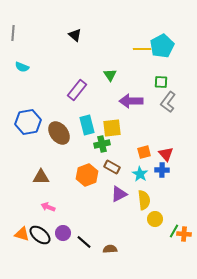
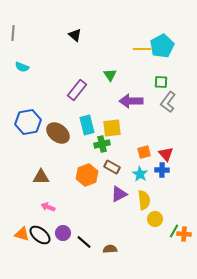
brown ellipse: moved 1 px left; rotated 15 degrees counterclockwise
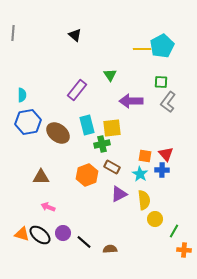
cyan semicircle: moved 28 px down; rotated 112 degrees counterclockwise
orange square: moved 1 px right, 4 px down; rotated 24 degrees clockwise
orange cross: moved 16 px down
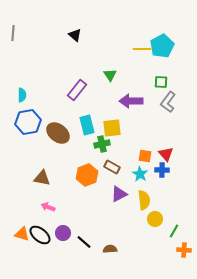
brown triangle: moved 1 px right, 1 px down; rotated 12 degrees clockwise
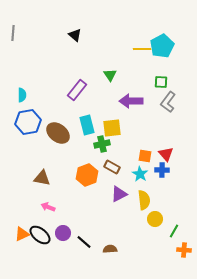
orange triangle: rotated 42 degrees counterclockwise
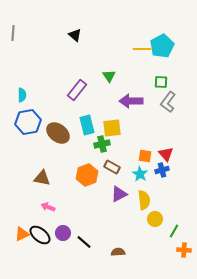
green triangle: moved 1 px left, 1 px down
blue cross: rotated 16 degrees counterclockwise
brown semicircle: moved 8 px right, 3 px down
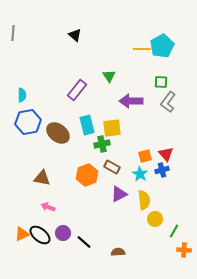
orange square: rotated 24 degrees counterclockwise
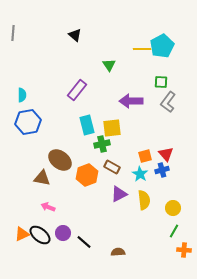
green triangle: moved 11 px up
brown ellipse: moved 2 px right, 27 px down
yellow circle: moved 18 px right, 11 px up
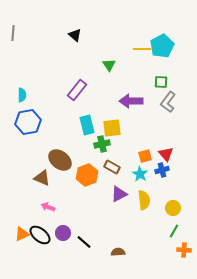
brown triangle: rotated 12 degrees clockwise
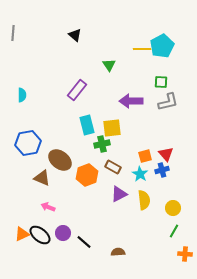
gray L-shape: rotated 140 degrees counterclockwise
blue hexagon: moved 21 px down
brown rectangle: moved 1 px right
orange cross: moved 1 px right, 4 px down
